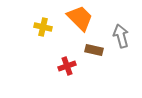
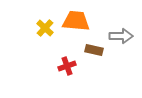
orange trapezoid: moved 4 px left, 3 px down; rotated 40 degrees counterclockwise
yellow cross: moved 2 px right, 1 px down; rotated 30 degrees clockwise
gray arrow: rotated 105 degrees clockwise
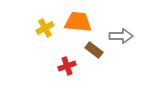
orange trapezoid: moved 2 px right, 1 px down
yellow cross: rotated 18 degrees clockwise
brown rectangle: rotated 24 degrees clockwise
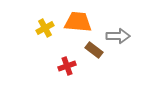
gray arrow: moved 3 px left
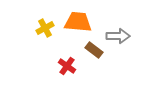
red cross: rotated 36 degrees counterclockwise
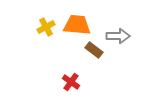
orange trapezoid: moved 1 px left, 3 px down
yellow cross: moved 1 px right, 1 px up
red cross: moved 4 px right, 16 px down
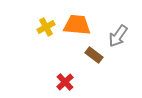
gray arrow: rotated 125 degrees clockwise
brown rectangle: moved 5 px down
red cross: moved 6 px left; rotated 12 degrees clockwise
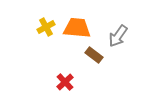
orange trapezoid: moved 3 px down
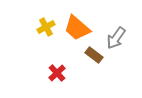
orange trapezoid: rotated 144 degrees counterclockwise
gray arrow: moved 2 px left, 2 px down
red cross: moved 8 px left, 9 px up
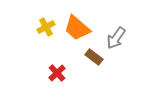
brown rectangle: moved 2 px down
